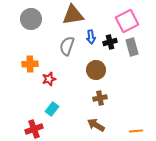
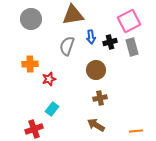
pink square: moved 2 px right
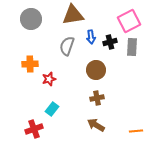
gray rectangle: rotated 18 degrees clockwise
brown cross: moved 3 px left
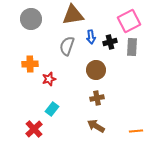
brown arrow: moved 1 px down
red cross: rotated 24 degrees counterclockwise
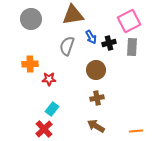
blue arrow: rotated 24 degrees counterclockwise
black cross: moved 1 px left, 1 px down
red star: rotated 16 degrees clockwise
red cross: moved 10 px right
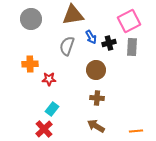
brown cross: rotated 16 degrees clockwise
